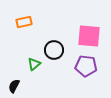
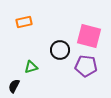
pink square: rotated 10 degrees clockwise
black circle: moved 6 px right
green triangle: moved 3 px left, 3 px down; rotated 24 degrees clockwise
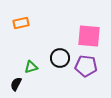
orange rectangle: moved 3 px left, 1 px down
pink square: rotated 10 degrees counterclockwise
black circle: moved 8 px down
black semicircle: moved 2 px right, 2 px up
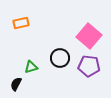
pink square: rotated 35 degrees clockwise
purple pentagon: moved 3 px right
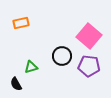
black circle: moved 2 px right, 2 px up
black semicircle: rotated 56 degrees counterclockwise
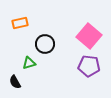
orange rectangle: moved 1 px left
black circle: moved 17 px left, 12 px up
green triangle: moved 2 px left, 4 px up
black semicircle: moved 1 px left, 2 px up
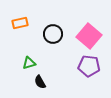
black circle: moved 8 px right, 10 px up
black semicircle: moved 25 px right
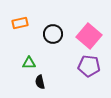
green triangle: rotated 16 degrees clockwise
black semicircle: rotated 16 degrees clockwise
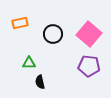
pink square: moved 2 px up
